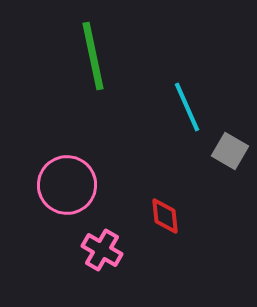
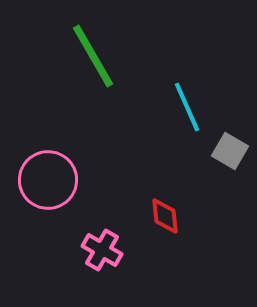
green line: rotated 18 degrees counterclockwise
pink circle: moved 19 px left, 5 px up
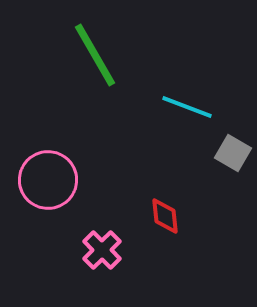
green line: moved 2 px right, 1 px up
cyan line: rotated 45 degrees counterclockwise
gray square: moved 3 px right, 2 px down
pink cross: rotated 15 degrees clockwise
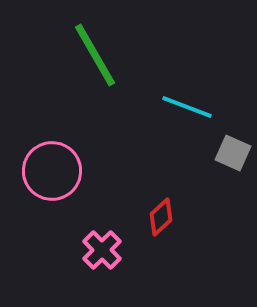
gray square: rotated 6 degrees counterclockwise
pink circle: moved 4 px right, 9 px up
red diamond: moved 4 px left, 1 px down; rotated 54 degrees clockwise
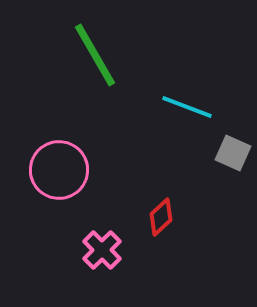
pink circle: moved 7 px right, 1 px up
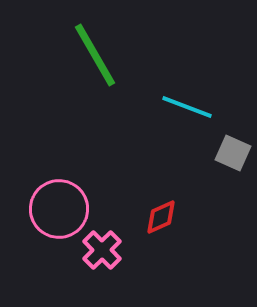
pink circle: moved 39 px down
red diamond: rotated 18 degrees clockwise
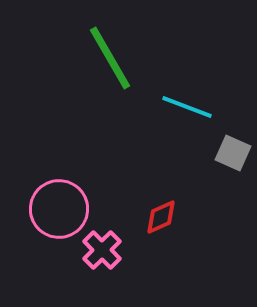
green line: moved 15 px right, 3 px down
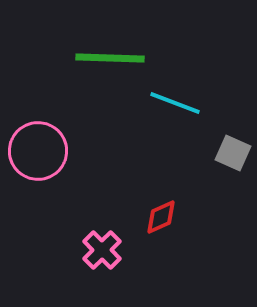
green line: rotated 58 degrees counterclockwise
cyan line: moved 12 px left, 4 px up
pink circle: moved 21 px left, 58 px up
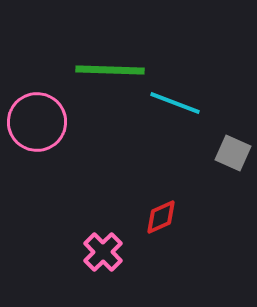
green line: moved 12 px down
pink circle: moved 1 px left, 29 px up
pink cross: moved 1 px right, 2 px down
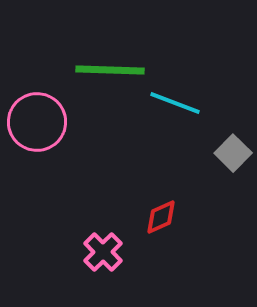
gray square: rotated 21 degrees clockwise
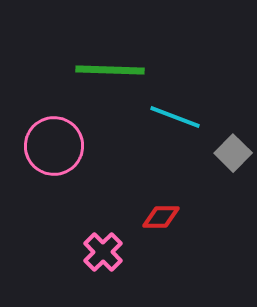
cyan line: moved 14 px down
pink circle: moved 17 px right, 24 px down
red diamond: rotated 24 degrees clockwise
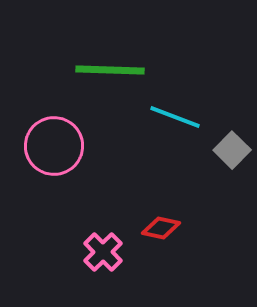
gray square: moved 1 px left, 3 px up
red diamond: moved 11 px down; rotated 12 degrees clockwise
